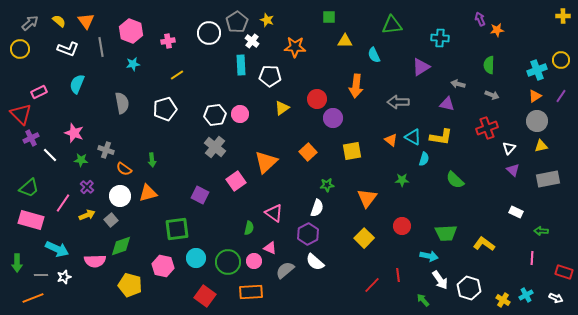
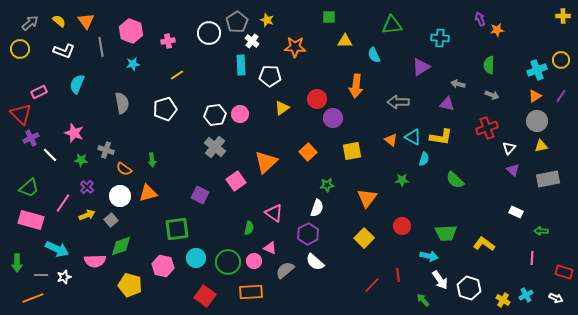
white L-shape at (68, 49): moved 4 px left, 2 px down
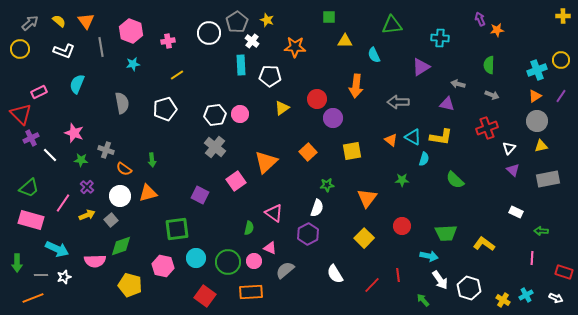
white semicircle at (315, 262): moved 20 px right, 12 px down; rotated 18 degrees clockwise
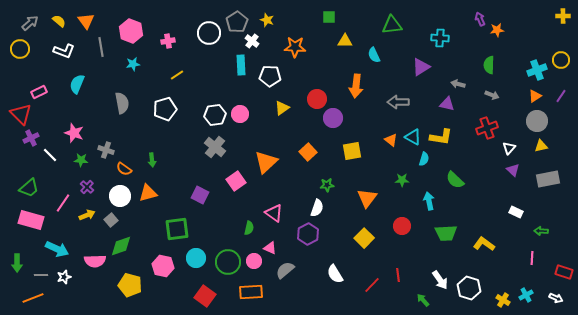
cyan arrow at (429, 256): moved 55 px up; rotated 114 degrees counterclockwise
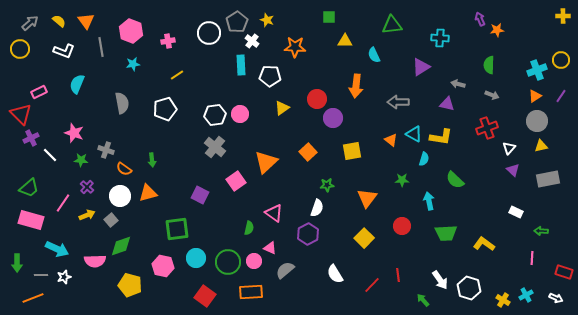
cyan triangle at (413, 137): moved 1 px right, 3 px up
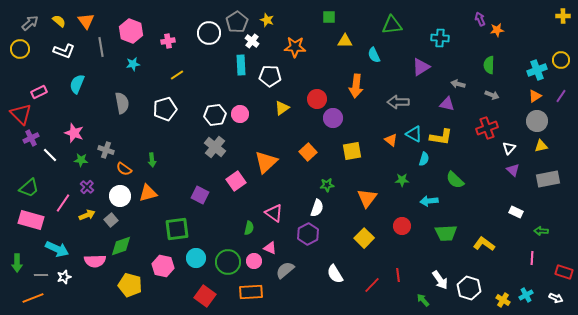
cyan arrow at (429, 201): rotated 84 degrees counterclockwise
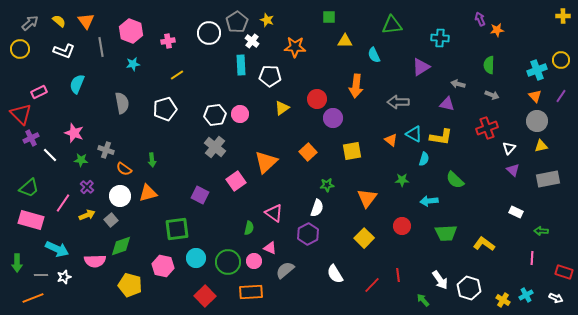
orange triangle at (535, 96): rotated 40 degrees counterclockwise
red square at (205, 296): rotated 10 degrees clockwise
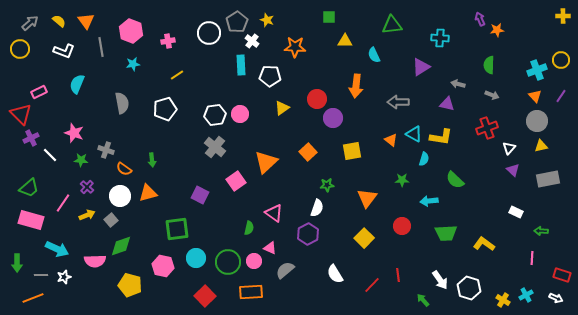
red rectangle at (564, 272): moved 2 px left, 3 px down
